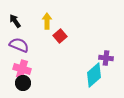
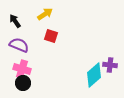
yellow arrow: moved 2 px left, 7 px up; rotated 56 degrees clockwise
red square: moved 9 px left; rotated 32 degrees counterclockwise
purple cross: moved 4 px right, 7 px down
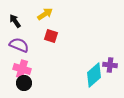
black circle: moved 1 px right
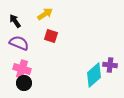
purple semicircle: moved 2 px up
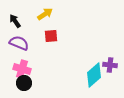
red square: rotated 24 degrees counterclockwise
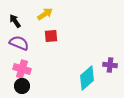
cyan diamond: moved 7 px left, 3 px down
black circle: moved 2 px left, 3 px down
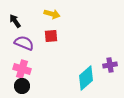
yellow arrow: moved 7 px right; rotated 49 degrees clockwise
purple semicircle: moved 5 px right
purple cross: rotated 16 degrees counterclockwise
cyan diamond: moved 1 px left
